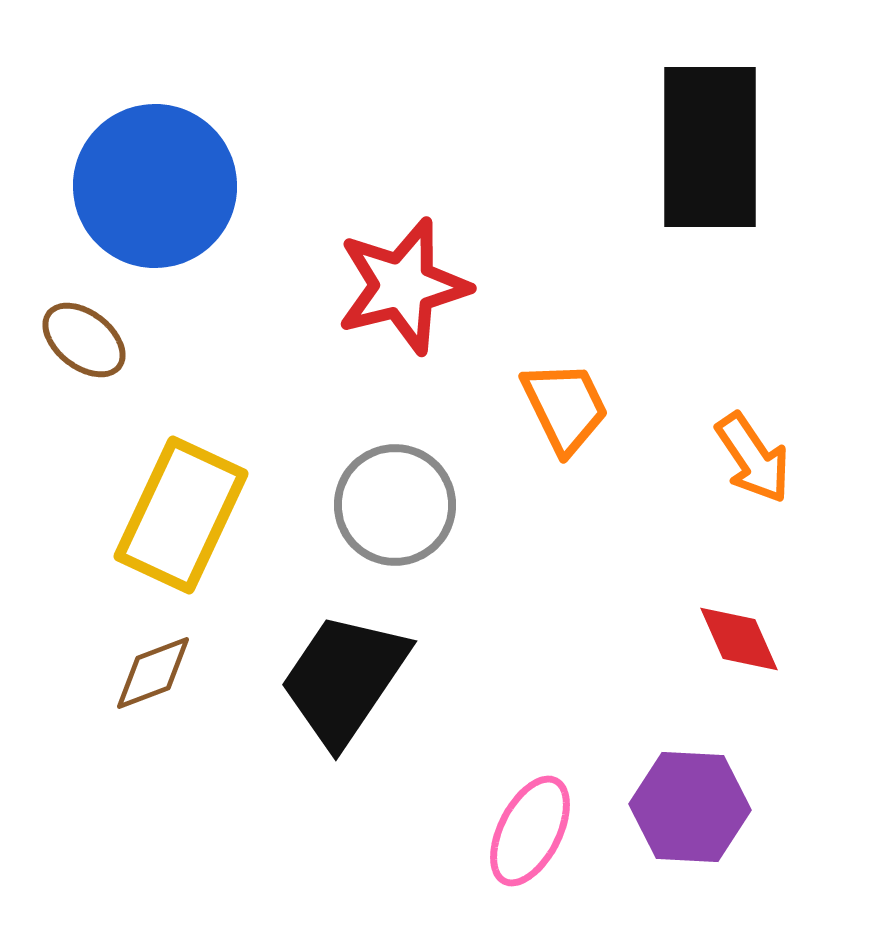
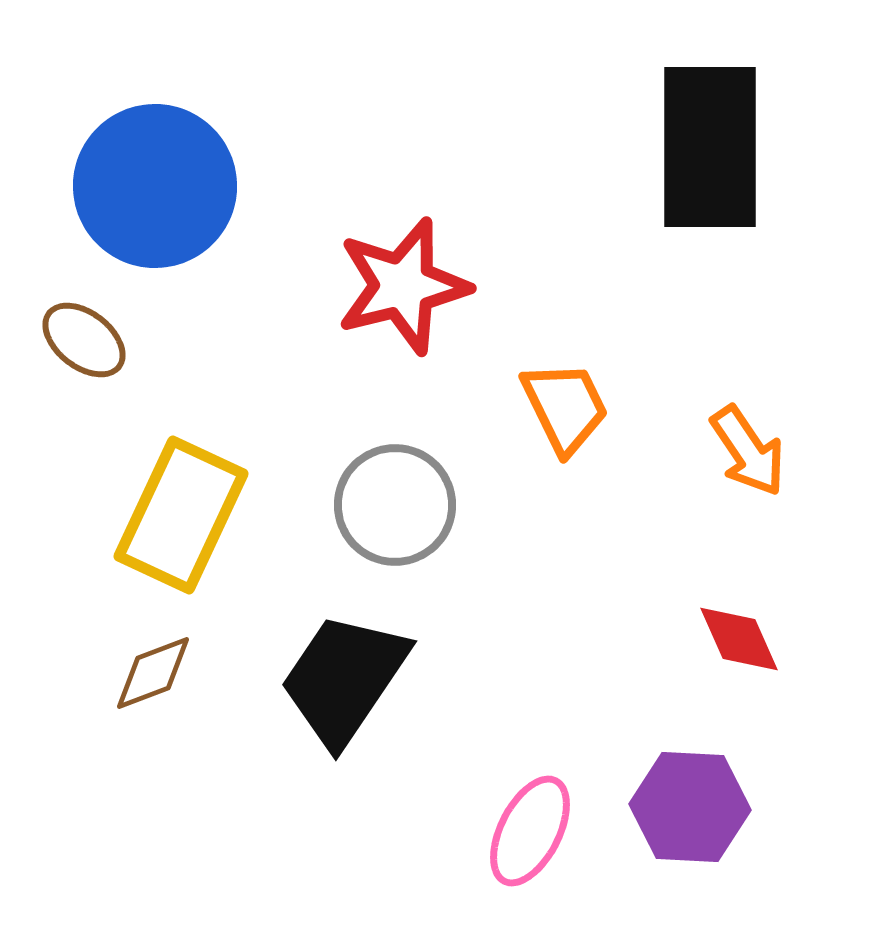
orange arrow: moved 5 px left, 7 px up
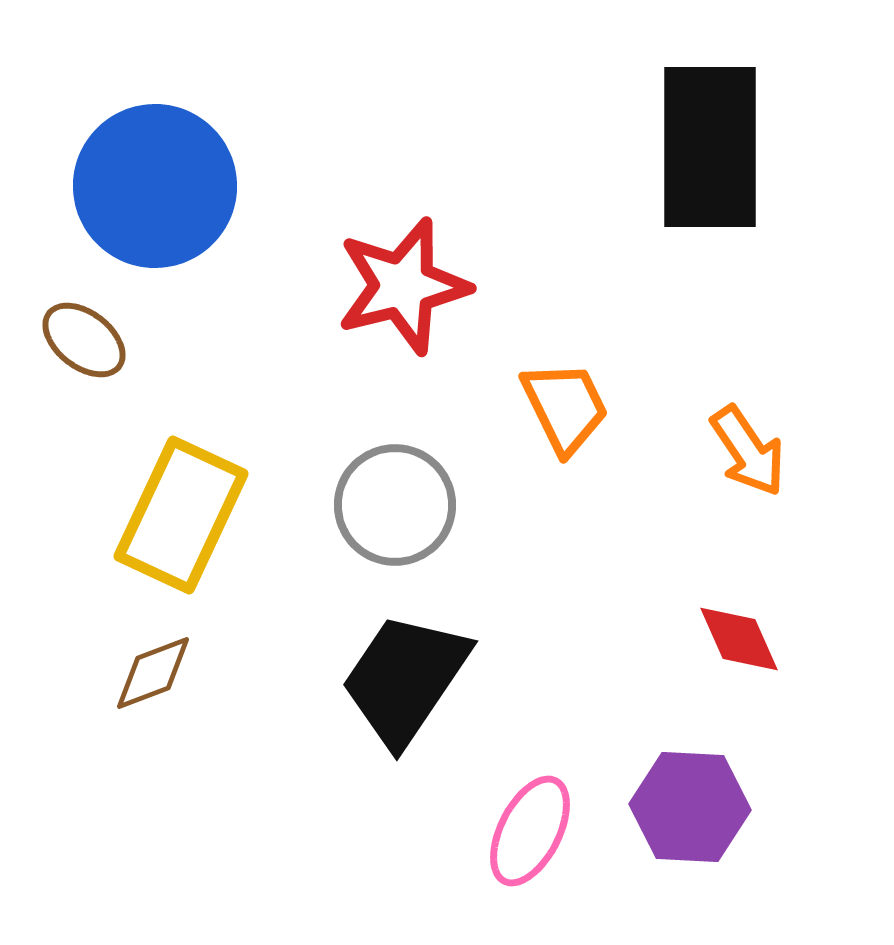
black trapezoid: moved 61 px right
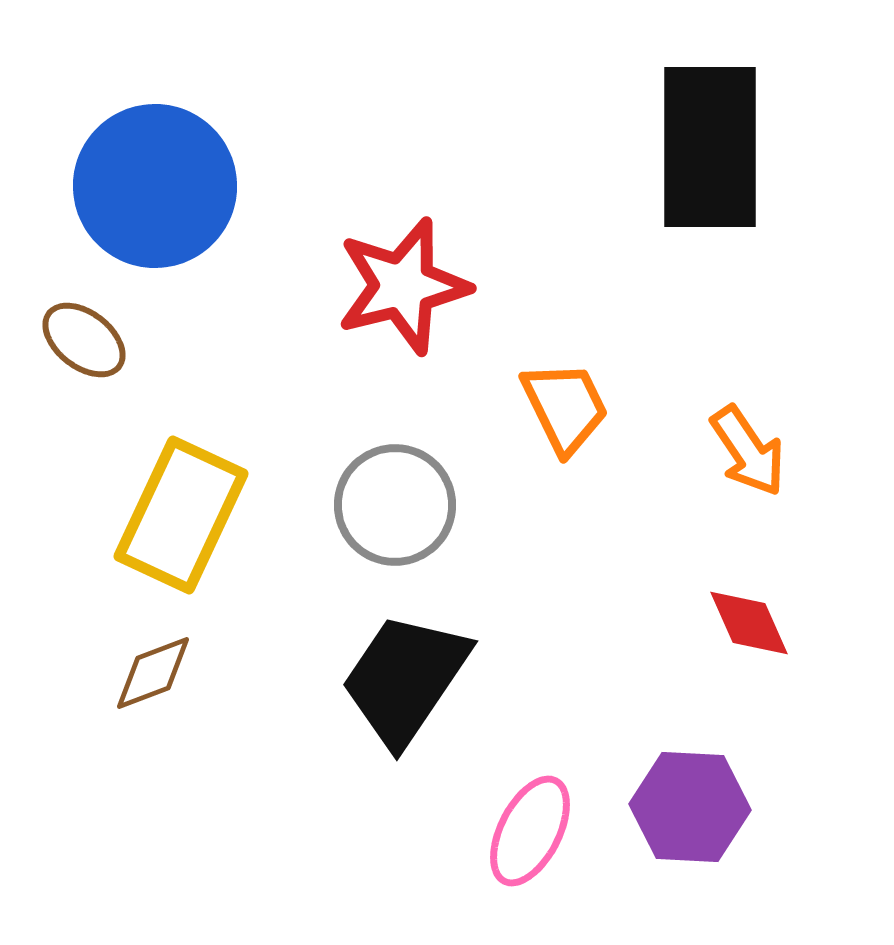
red diamond: moved 10 px right, 16 px up
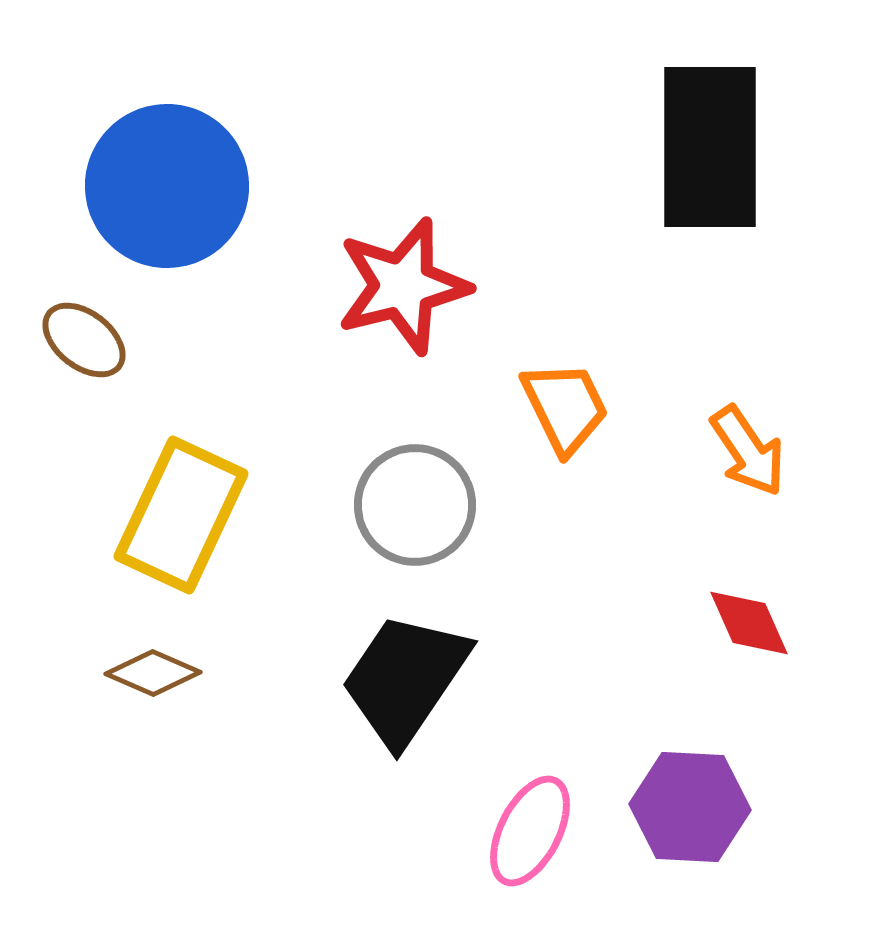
blue circle: moved 12 px right
gray circle: moved 20 px right
brown diamond: rotated 44 degrees clockwise
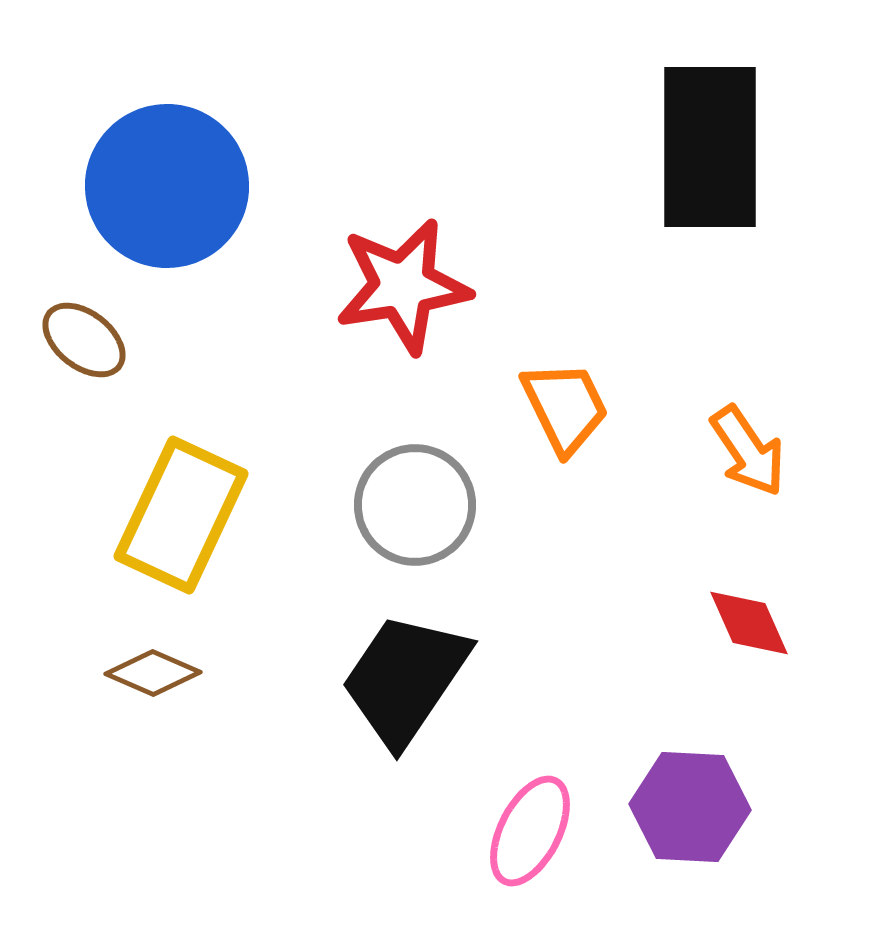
red star: rotated 5 degrees clockwise
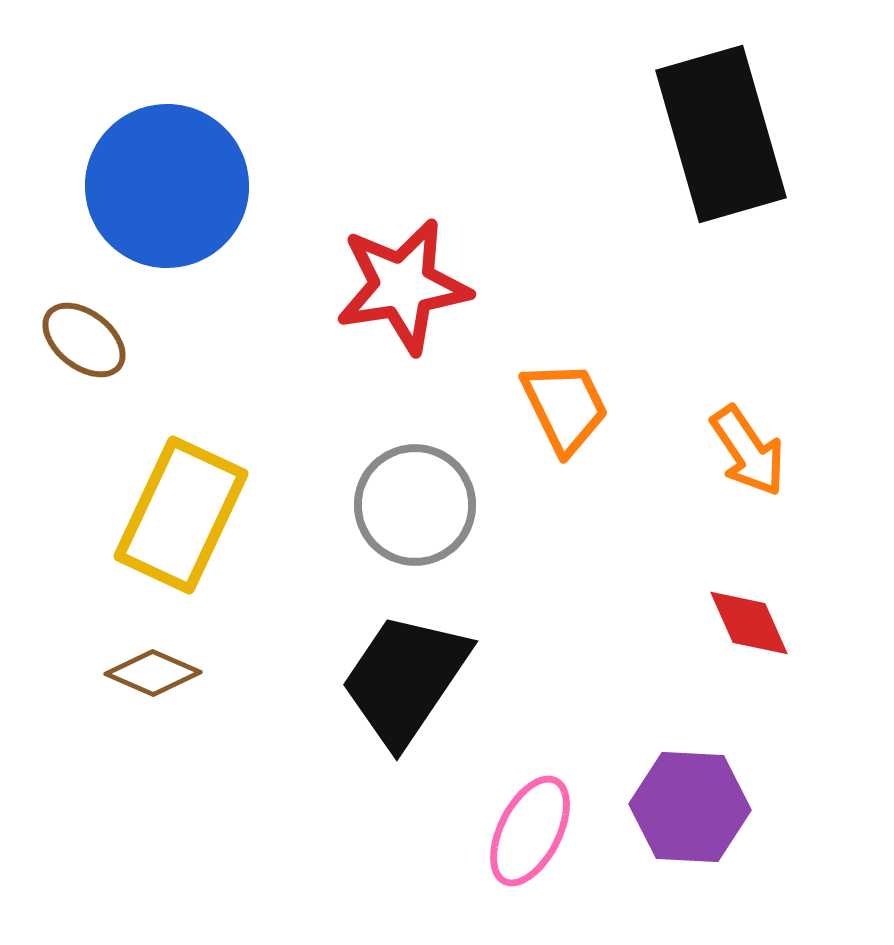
black rectangle: moved 11 px right, 13 px up; rotated 16 degrees counterclockwise
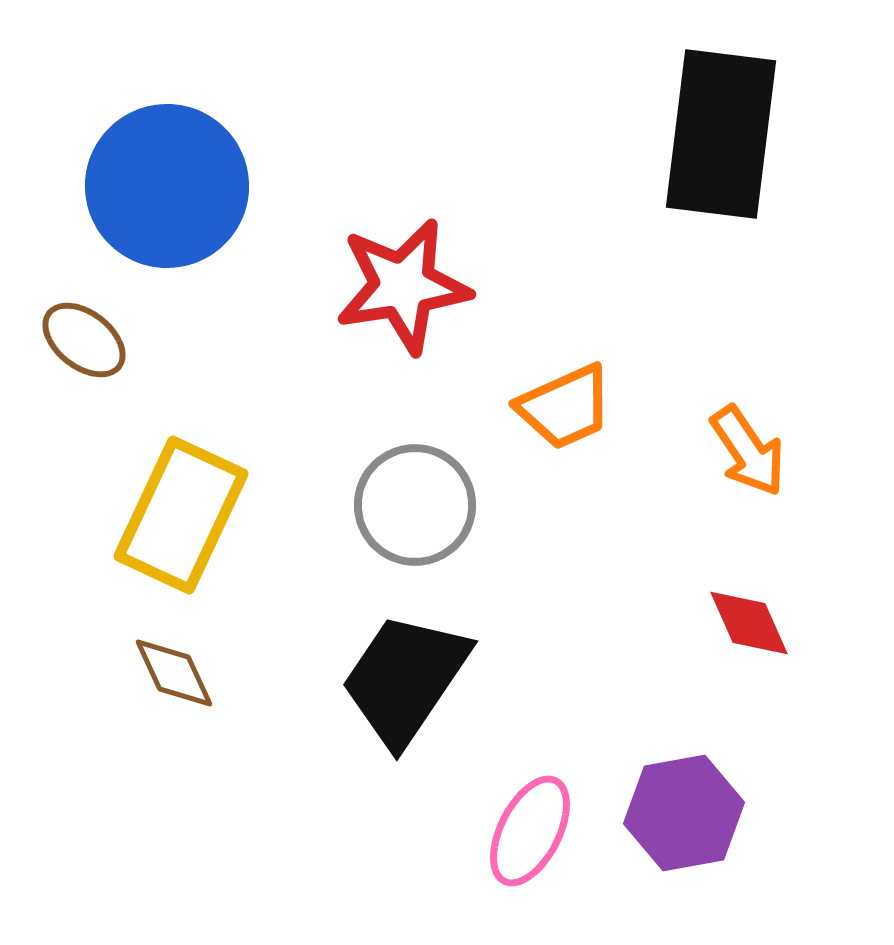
black rectangle: rotated 23 degrees clockwise
orange trapezoid: rotated 92 degrees clockwise
brown diamond: moved 21 px right; rotated 42 degrees clockwise
purple hexagon: moved 6 px left, 6 px down; rotated 13 degrees counterclockwise
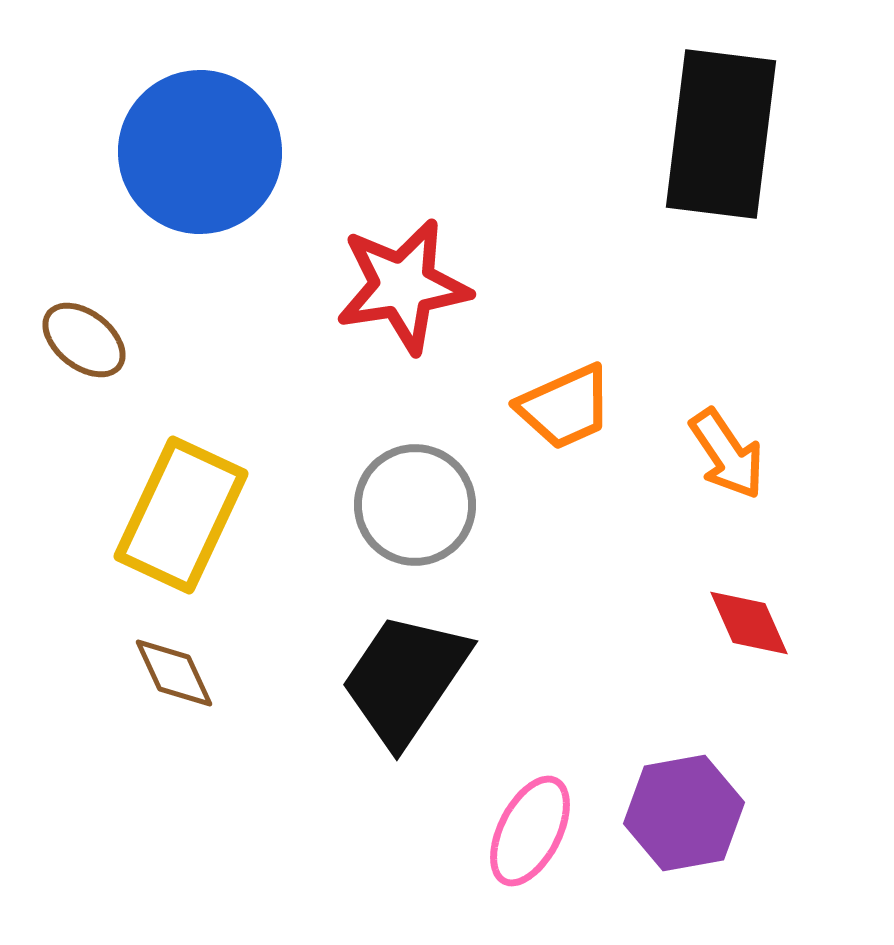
blue circle: moved 33 px right, 34 px up
orange arrow: moved 21 px left, 3 px down
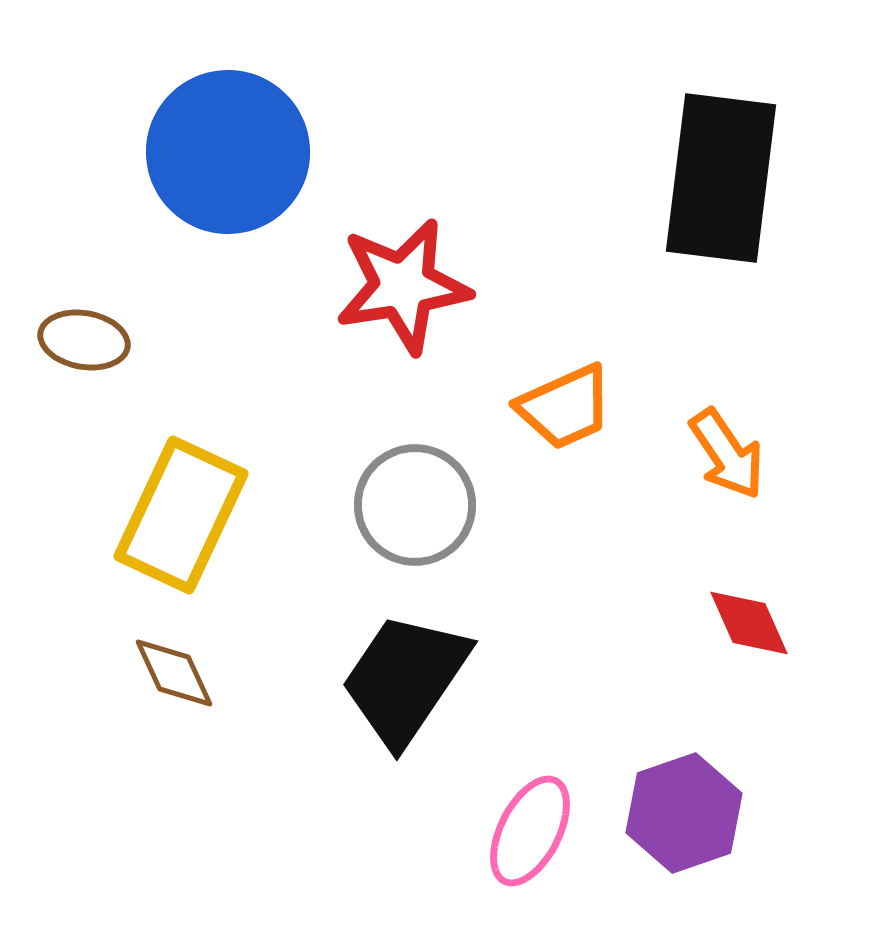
black rectangle: moved 44 px down
blue circle: moved 28 px right
brown ellipse: rotated 28 degrees counterclockwise
purple hexagon: rotated 9 degrees counterclockwise
